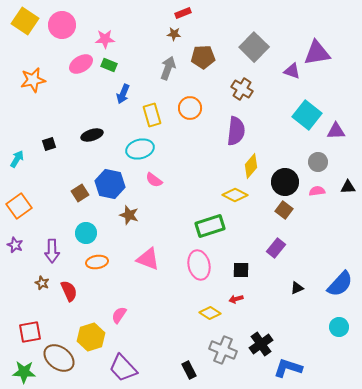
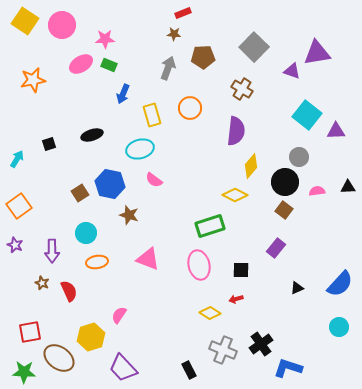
gray circle at (318, 162): moved 19 px left, 5 px up
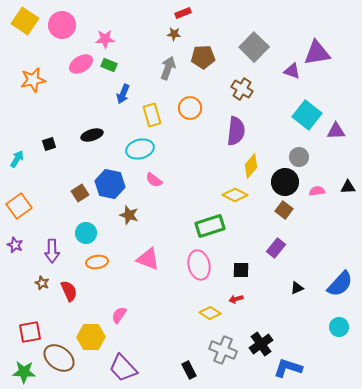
yellow hexagon at (91, 337): rotated 16 degrees clockwise
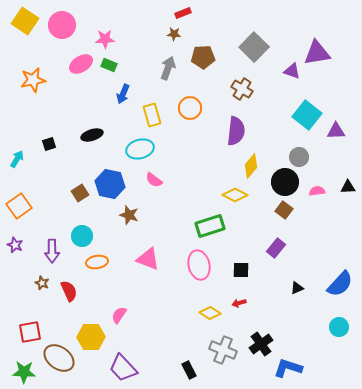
cyan circle at (86, 233): moved 4 px left, 3 px down
red arrow at (236, 299): moved 3 px right, 4 px down
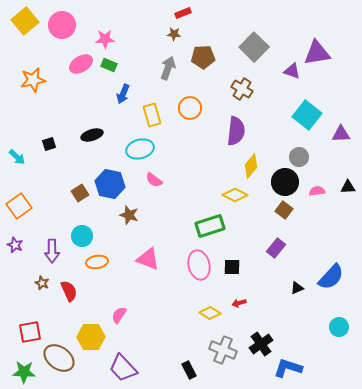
yellow square at (25, 21): rotated 16 degrees clockwise
purple triangle at (336, 131): moved 5 px right, 3 px down
cyan arrow at (17, 159): moved 2 px up; rotated 102 degrees clockwise
black square at (241, 270): moved 9 px left, 3 px up
blue semicircle at (340, 284): moved 9 px left, 7 px up
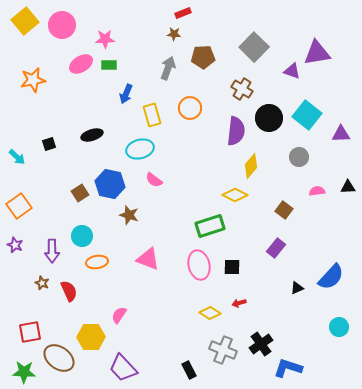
green rectangle at (109, 65): rotated 21 degrees counterclockwise
blue arrow at (123, 94): moved 3 px right
black circle at (285, 182): moved 16 px left, 64 px up
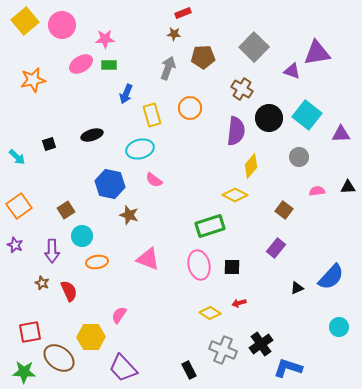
brown square at (80, 193): moved 14 px left, 17 px down
